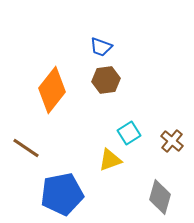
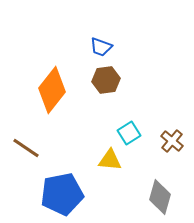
yellow triangle: rotated 25 degrees clockwise
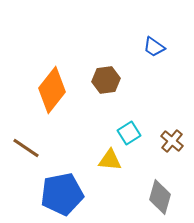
blue trapezoid: moved 53 px right; rotated 15 degrees clockwise
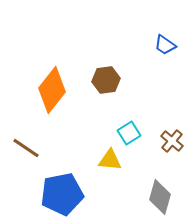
blue trapezoid: moved 11 px right, 2 px up
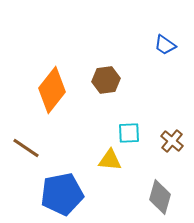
cyan square: rotated 30 degrees clockwise
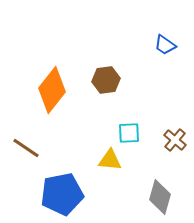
brown cross: moved 3 px right, 1 px up
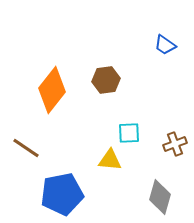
brown cross: moved 4 px down; rotated 30 degrees clockwise
